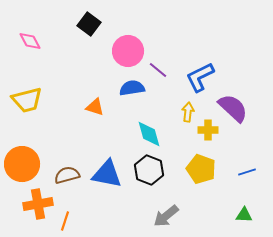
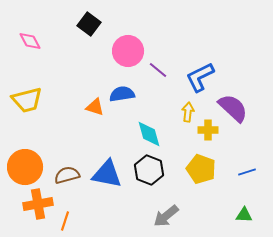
blue semicircle: moved 10 px left, 6 px down
orange circle: moved 3 px right, 3 px down
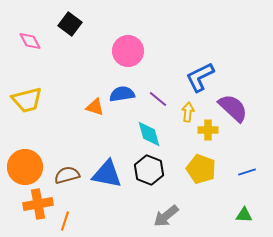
black square: moved 19 px left
purple line: moved 29 px down
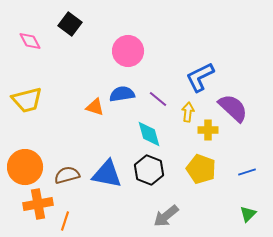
green triangle: moved 4 px right, 1 px up; rotated 48 degrees counterclockwise
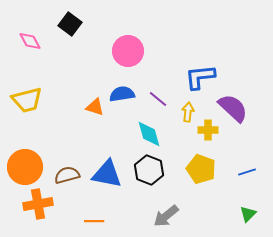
blue L-shape: rotated 20 degrees clockwise
orange line: moved 29 px right; rotated 72 degrees clockwise
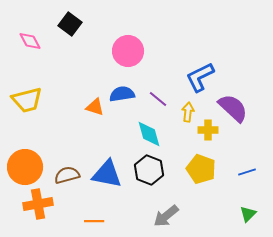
blue L-shape: rotated 20 degrees counterclockwise
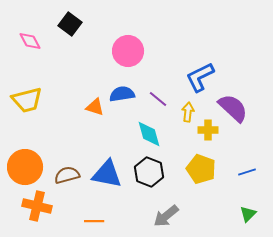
black hexagon: moved 2 px down
orange cross: moved 1 px left, 2 px down; rotated 24 degrees clockwise
